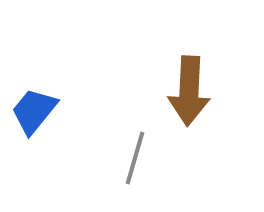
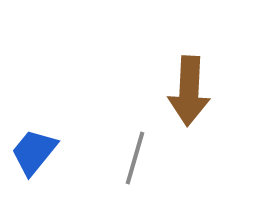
blue trapezoid: moved 41 px down
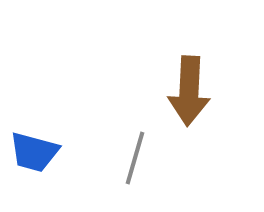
blue trapezoid: rotated 114 degrees counterclockwise
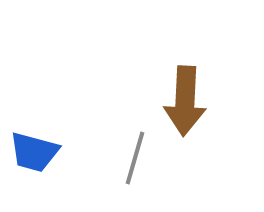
brown arrow: moved 4 px left, 10 px down
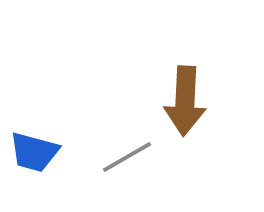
gray line: moved 8 px left, 1 px up; rotated 44 degrees clockwise
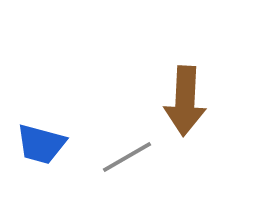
blue trapezoid: moved 7 px right, 8 px up
